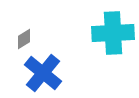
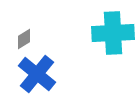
blue cross: moved 6 px left, 1 px down
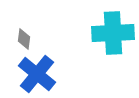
gray diamond: rotated 50 degrees counterclockwise
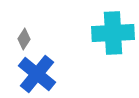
gray diamond: rotated 25 degrees clockwise
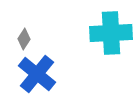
cyan cross: moved 2 px left
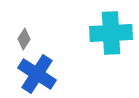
blue cross: rotated 6 degrees counterclockwise
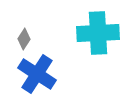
cyan cross: moved 13 px left
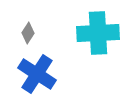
gray diamond: moved 4 px right, 6 px up
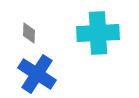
gray diamond: moved 1 px right; rotated 30 degrees counterclockwise
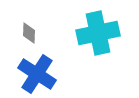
cyan cross: rotated 9 degrees counterclockwise
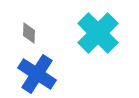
cyan cross: rotated 33 degrees counterclockwise
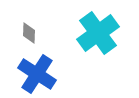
cyan cross: rotated 9 degrees clockwise
